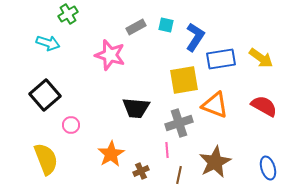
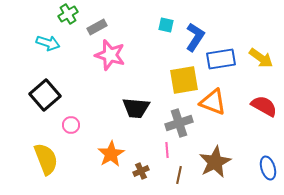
gray rectangle: moved 39 px left
orange triangle: moved 2 px left, 3 px up
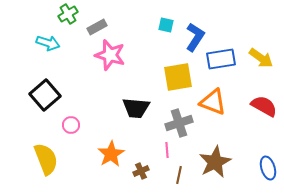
yellow square: moved 6 px left, 3 px up
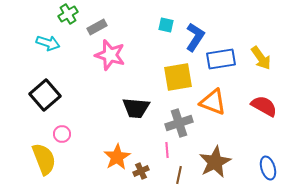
yellow arrow: rotated 20 degrees clockwise
pink circle: moved 9 px left, 9 px down
orange star: moved 6 px right, 3 px down
yellow semicircle: moved 2 px left
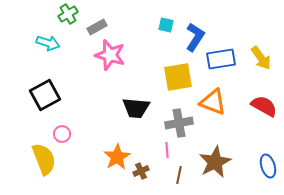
black square: rotated 12 degrees clockwise
gray cross: rotated 8 degrees clockwise
blue ellipse: moved 2 px up
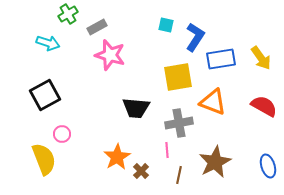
brown cross: rotated 21 degrees counterclockwise
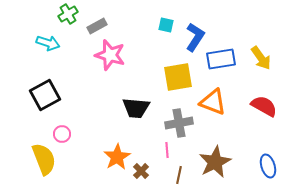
gray rectangle: moved 1 px up
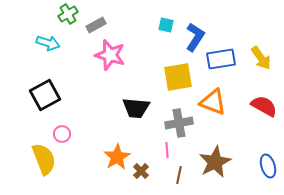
gray rectangle: moved 1 px left, 1 px up
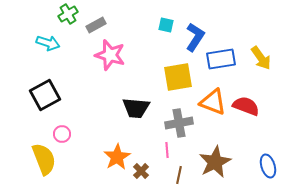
red semicircle: moved 18 px left; rotated 8 degrees counterclockwise
